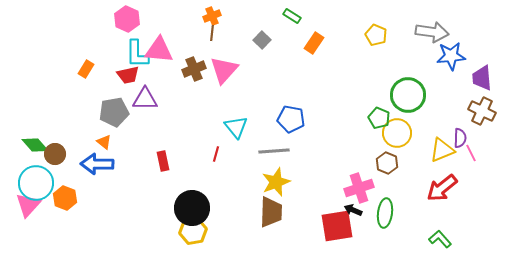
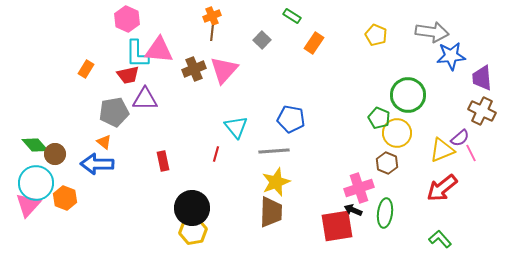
purple semicircle at (460, 138): rotated 48 degrees clockwise
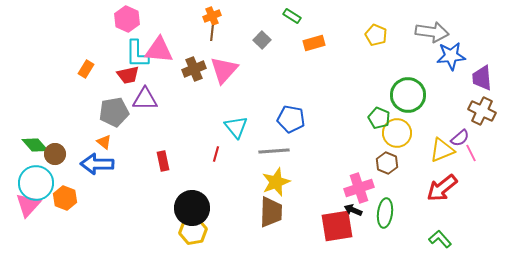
orange rectangle at (314, 43): rotated 40 degrees clockwise
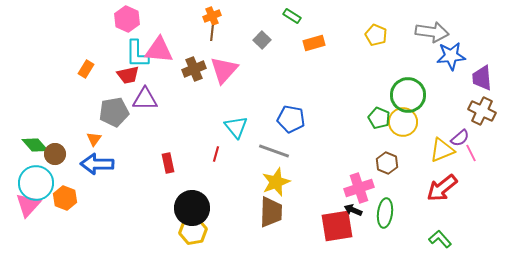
yellow circle at (397, 133): moved 6 px right, 11 px up
orange triangle at (104, 142): moved 10 px left, 3 px up; rotated 28 degrees clockwise
gray line at (274, 151): rotated 24 degrees clockwise
red rectangle at (163, 161): moved 5 px right, 2 px down
